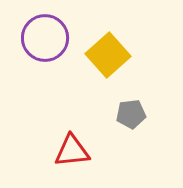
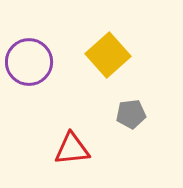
purple circle: moved 16 px left, 24 px down
red triangle: moved 2 px up
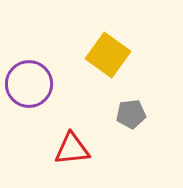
yellow square: rotated 12 degrees counterclockwise
purple circle: moved 22 px down
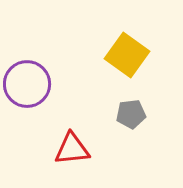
yellow square: moved 19 px right
purple circle: moved 2 px left
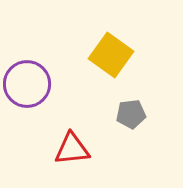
yellow square: moved 16 px left
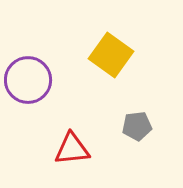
purple circle: moved 1 px right, 4 px up
gray pentagon: moved 6 px right, 12 px down
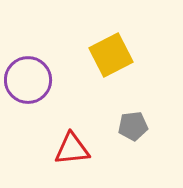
yellow square: rotated 27 degrees clockwise
gray pentagon: moved 4 px left
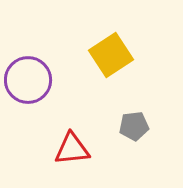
yellow square: rotated 6 degrees counterclockwise
gray pentagon: moved 1 px right
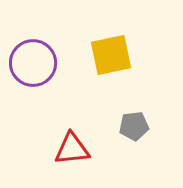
yellow square: rotated 21 degrees clockwise
purple circle: moved 5 px right, 17 px up
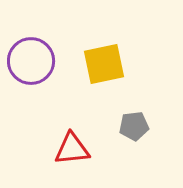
yellow square: moved 7 px left, 9 px down
purple circle: moved 2 px left, 2 px up
